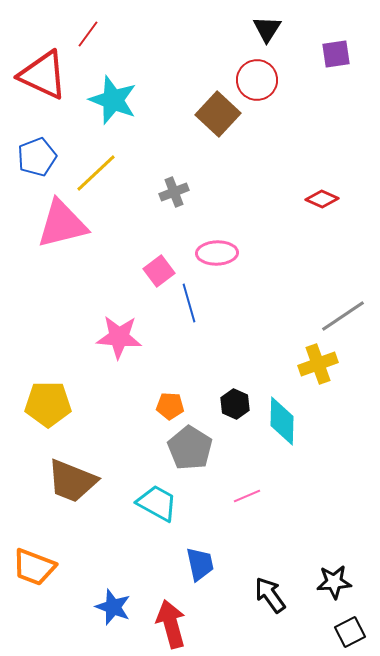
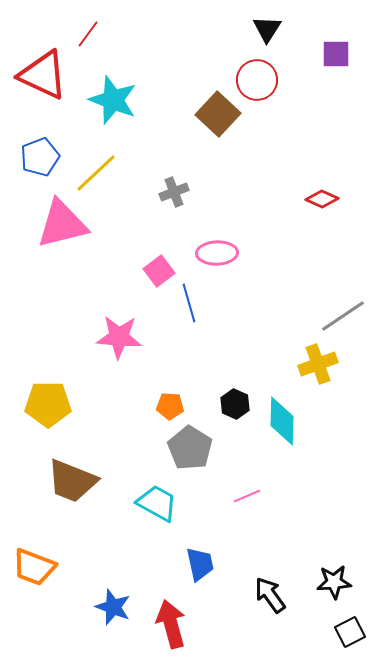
purple square: rotated 8 degrees clockwise
blue pentagon: moved 3 px right
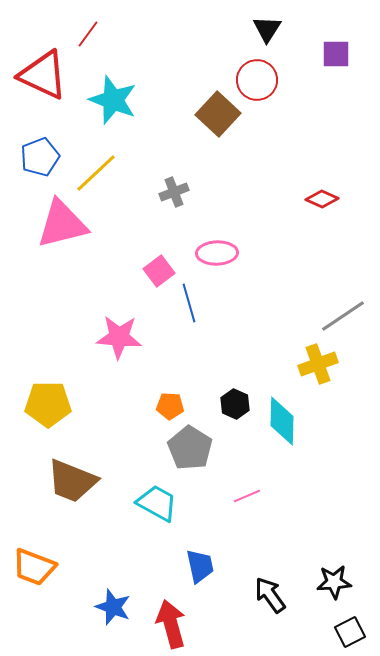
blue trapezoid: moved 2 px down
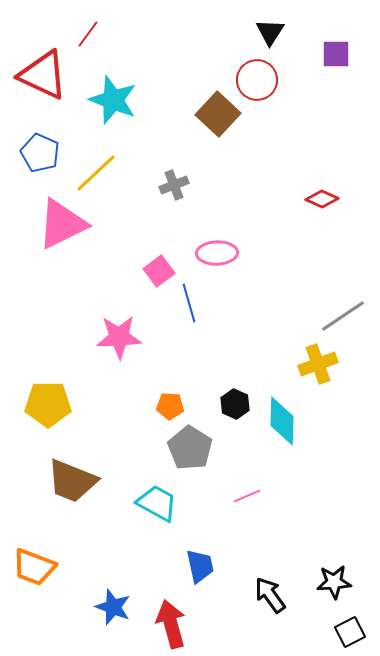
black triangle: moved 3 px right, 3 px down
blue pentagon: moved 4 px up; rotated 27 degrees counterclockwise
gray cross: moved 7 px up
pink triangle: rotated 12 degrees counterclockwise
pink star: rotated 6 degrees counterclockwise
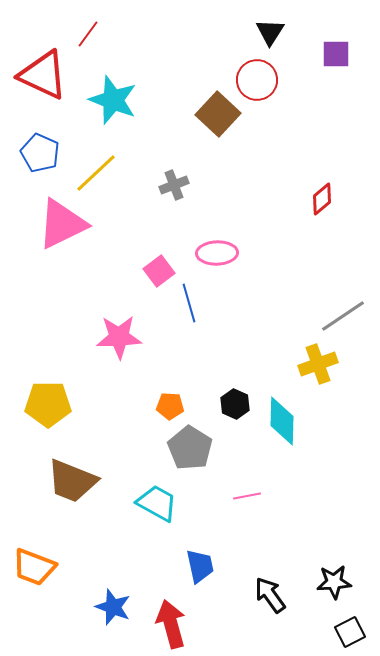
red diamond: rotated 64 degrees counterclockwise
pink line: rotated 12 degrees clockwise
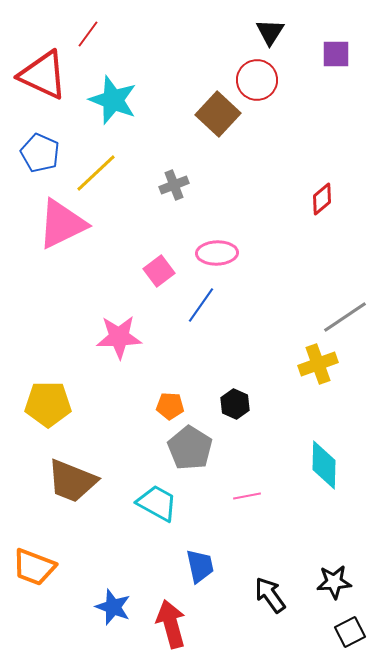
blue line: moved 12 px right, 2 px down; rotated 51 degrees clockwise
gray line: moved 2 px right, 1 px down
cyan diamond: moved 42 px right, 44 px down
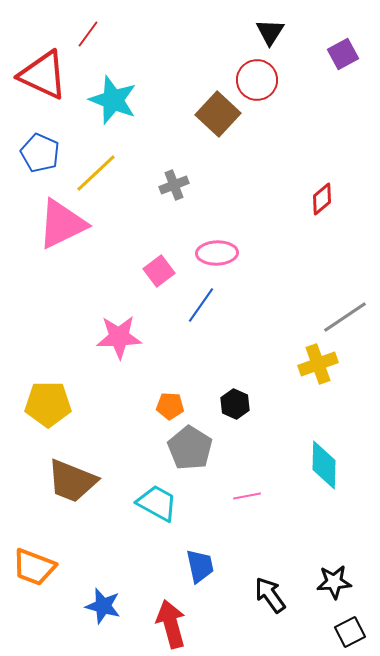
purple square: moved 7 px right; rotated 28 degrees counterclockwise
blue star: moved 10 px left, 1 px up; rotated 6 degrees counterclockwise
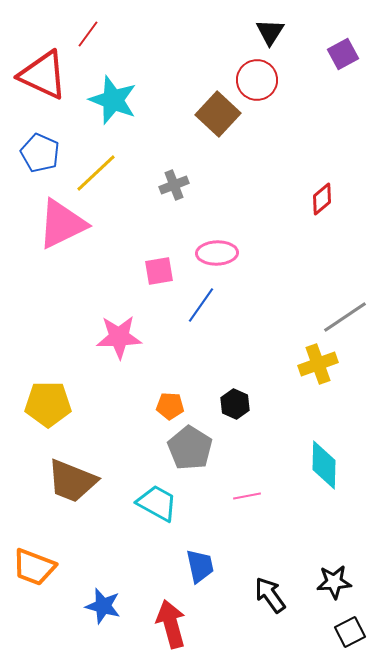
pink square: rotated 28 degrees clockwise
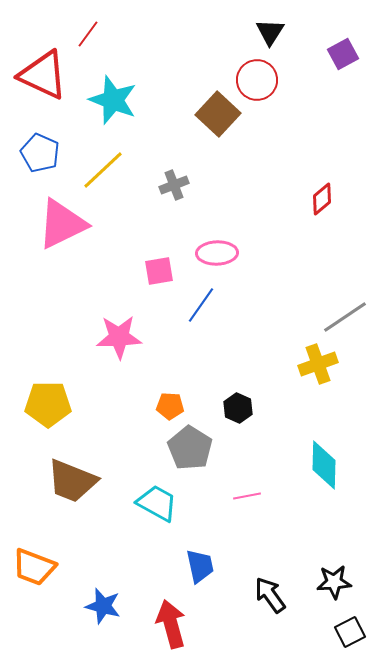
yellow line: moved 7 px right, 3 px up
black hexagon: moved 3 px right, 4 px down
